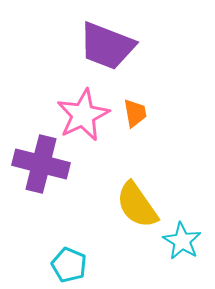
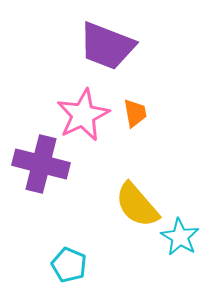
yellow semicircle: rotated 6 degrees counterclockwise
cyan star: moved 2 px left, 4 px up
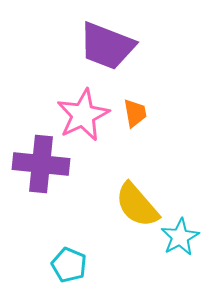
purple cross: rotated 8 degrees counterclockwise
cyan star: rotated 12 degrees clockwise
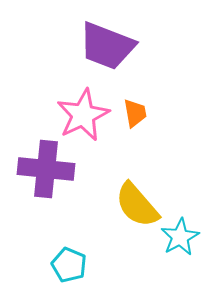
purple cross: moved 5 px right, 5 px down
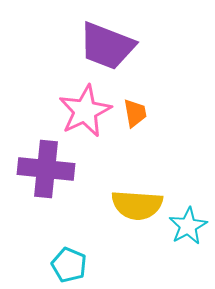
pink star: moved 2 px right, 4 px up
yellow semicircle: rotated 45 degrees counterclockwise
cyan star: moved 8 px right, 11 px up
